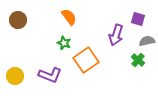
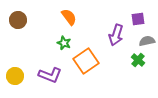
purple square: rotated 24 degrees counterclockwise
orange square: moved 1 px down
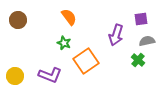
purple square: moved 3 px right
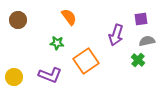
green star: moved 7 px left; rotated 16 degrees counterclockwise
yellow circle: moved 1 px left, 1 px down
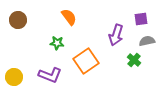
green cross: moved 4 px left
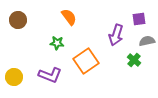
purple square: moved 2 px left
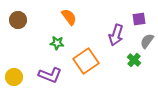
gray semicircle: rotated 42 degrees counterclockwise
